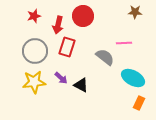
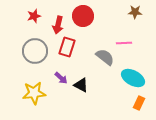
yellow star: moved 11 px down
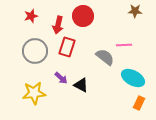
brown star: moved 1 px up
red star: moved 3 px left
pink line: moved 2 px down
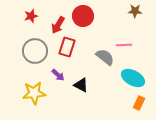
red arrow: rotated 18 degrees clockwise
purple arrow: moved 3 px left, 3 px up
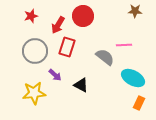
purple arrow: moved 3 px left
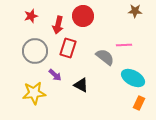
red arrow: rotated 18 degrees counterclockwise
red rectangle: moved 1 px right, 1 px down
